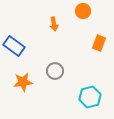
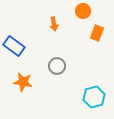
orange rectangle: moved 2 px left, 10 px up
gray circle: moved 2 px right, 5 px up
orange star: rotated 18 degrees clockwise
cyan hexagon: moved 4 px right
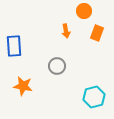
orange circle: moved 1 px right
orange arrow: moved 12 px right, 7 px down
blue rectangle: rotated 50 degrees clockwise
orange star: moved 4 px down
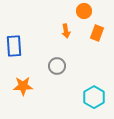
orange star: rotated 12 degrees counterclockwise
cyan hexagon: rotated 15 degrees counterclockwise
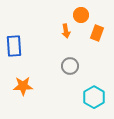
orange circle: moved 3 px left, 4 px down
gray circle: moved 13 px right
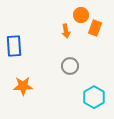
orange rectangle: moved 2 px left, 5 px up
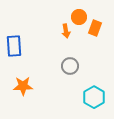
orange circle: moved 2 px left, 2 px down
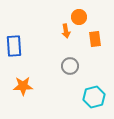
orange rectangle: moved 11 px down; rotated 28 degrees counterclockwise
cyan hexagon: rotated 15 degrees clockwise
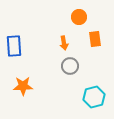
orange arrow: moved 2 px left, 12 px down
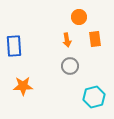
orange arrow: moved 3 px right, 3 px up
